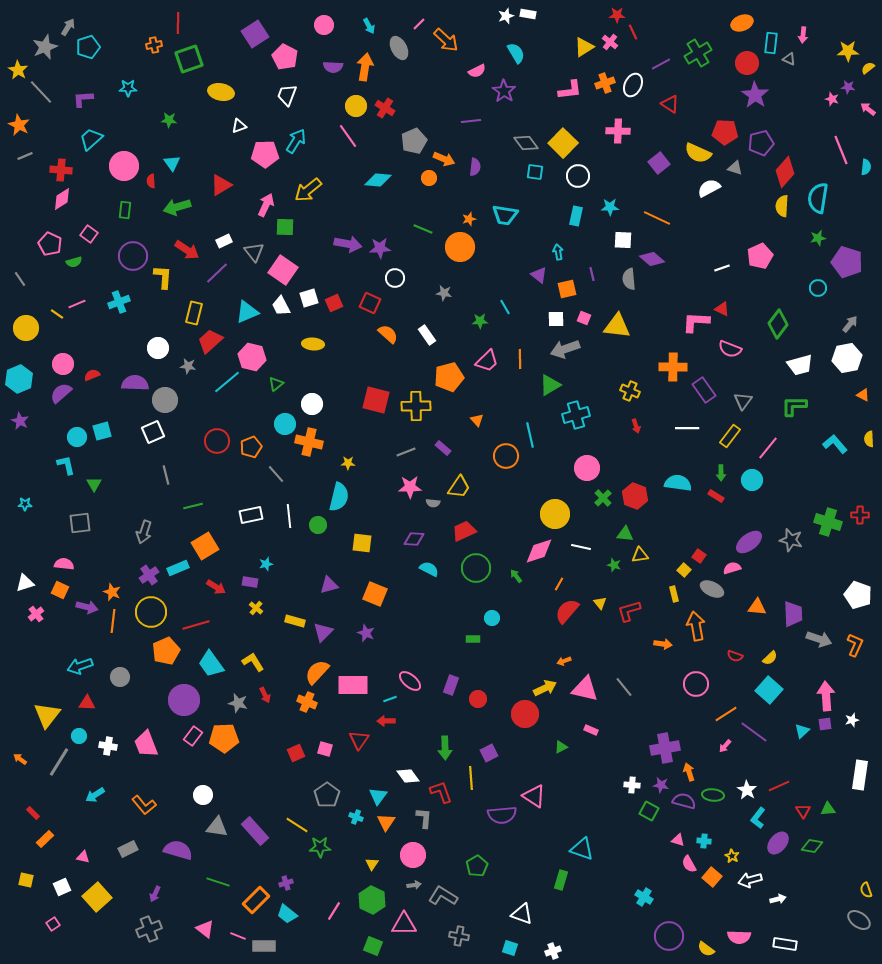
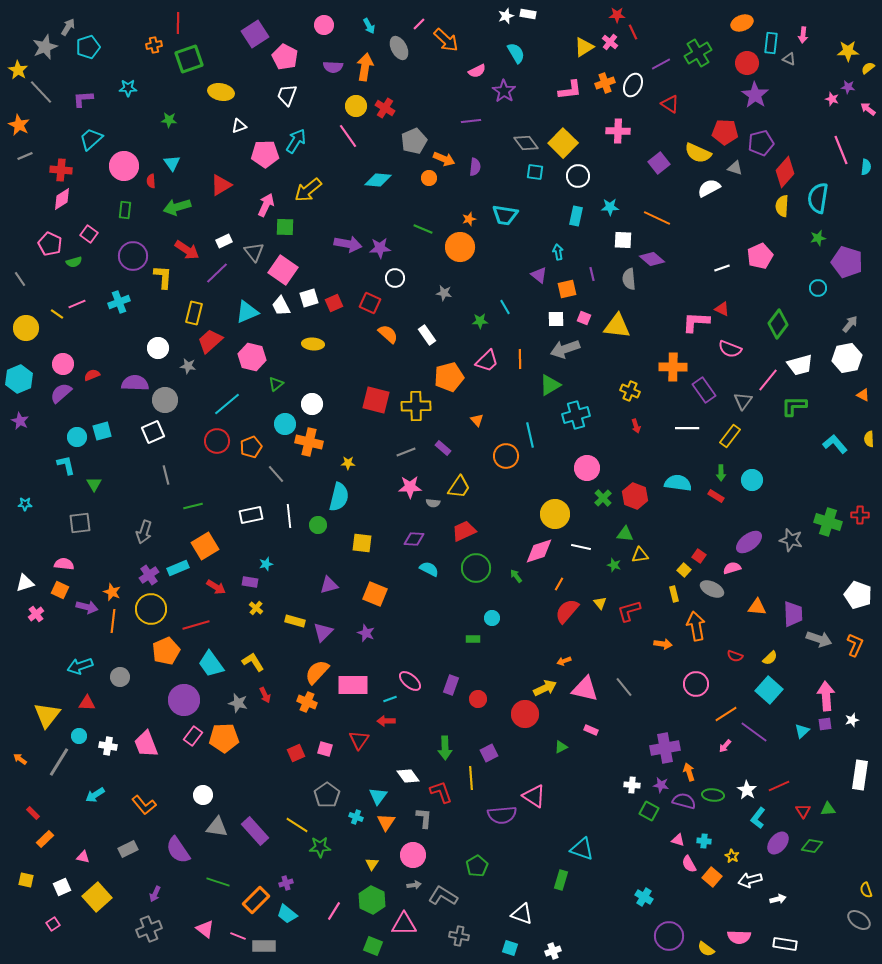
cyan line at (227, 382): moved 22 px down
pink line at (768, 448): moved 68 px up
yellow circle at (151, 612): moved 3 px up
purple semicircle at (178, 850): rotated 140 degrees counterclockwise
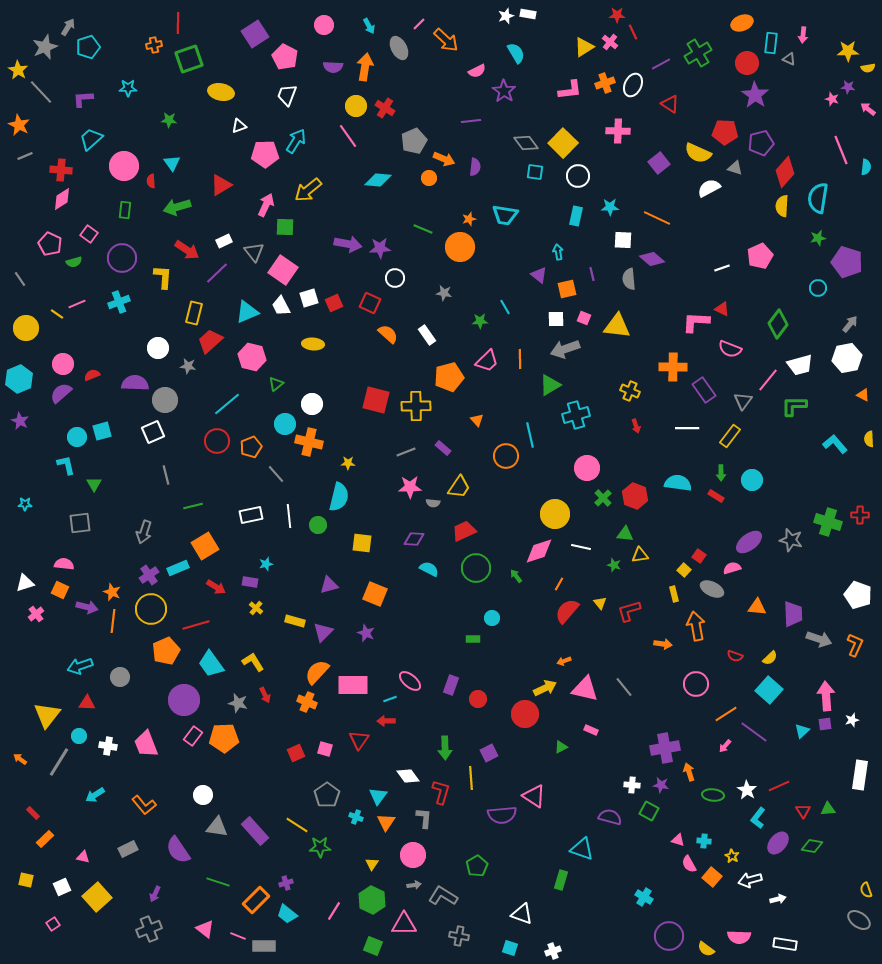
yellow semicircle at (868, 68): rotated 152 degrees counterclockwise
purple circle at (133, 256): moved 11 px left, 2 px down
red L-shape at (441, 792): rotated 35 degrees clockwise
purple semicircle at (684, 801): moved 74 px left, 16 px down
